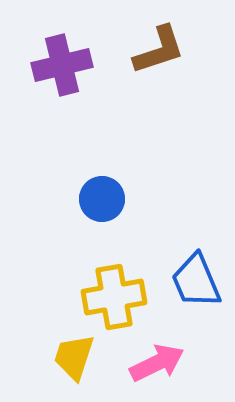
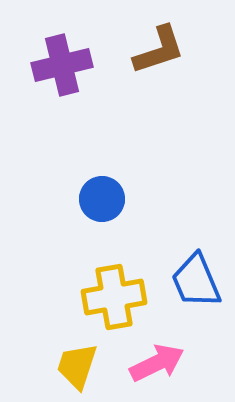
yellow trapezoid: moved 3 px right, 9 px down
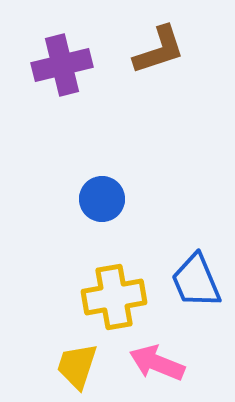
pink arrow: rotated 132 degrees counterclockwise
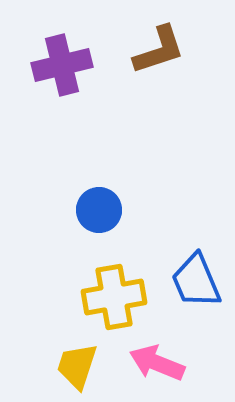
blue circle: moved 3 px left, 11 px down
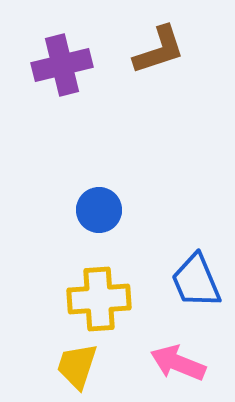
yellow cross: moved 15 px left, 2 px down; rotated 6 degrees clockwise
pink arrow: moved 21 px right
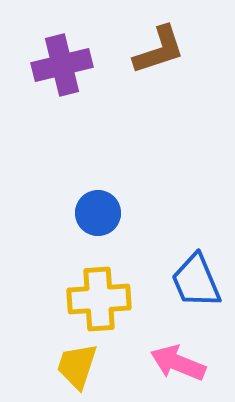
blue circle: moved 1 px left, 3 px down
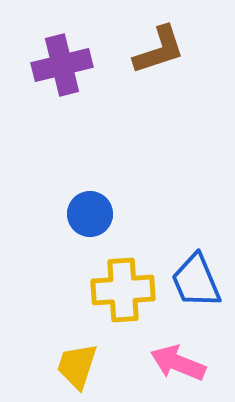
blue circle: moved 8 px left, 1 px down
yellow cross: moved 24 px right, 9 px up
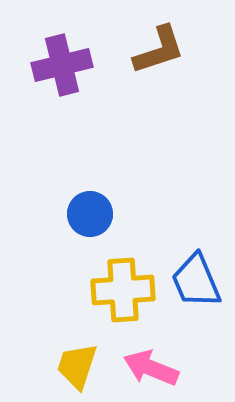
pink arrow: moved 27 px left, 5 px down
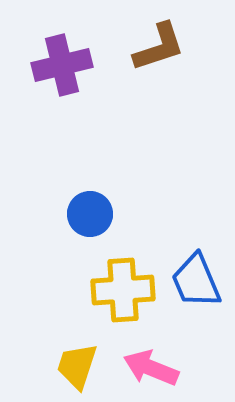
brown L-shape: moved 3 px up
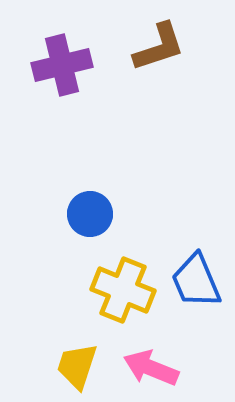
yellow cross: rotated 26 degrees clockwise
